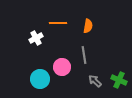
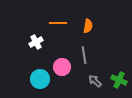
white cross: moved 4 px down
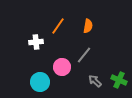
orange line: moved 3 px down; rotated 54 degrees counterclockwise
white cross: rotated 24 degrees clockwise
gray line: rotated 48 degrees clockwise
cyan circle: moved 3 px down
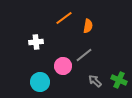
orange line: moved 6 px right, 8 px up; rotated 18 degrees clockwise
gray line: rotated 12 degrees clockwise
pink circle: moved 1 px right, 1 px up
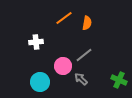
orange semicircle: moved 1 px left, 3 px up
gray arrow: moved 14 px left, 2 px up
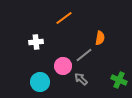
orange semicircle: moved 13 px right, 15 px down
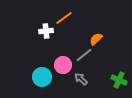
orange semicircle: moved 4 px left, 1 px down; rotated 144 degrees counterclockwise
white cross: moved 10 px right, 11 px up
pink circle: moved 1 px up
cyan circle: moved 2 px right, 5 px up
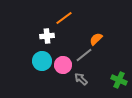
white cross: moved 1 px right, 5 px down
cyan circle: moved 16 px up
